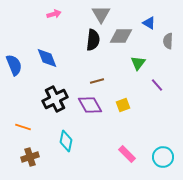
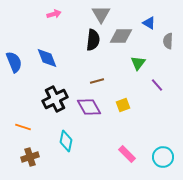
blue semicircle: moved 3 px up
purple diamond: moved 1 px left, 2 px down
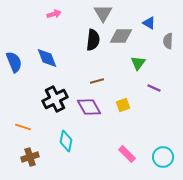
gray triangle: moved 2 px right, 1 px up
purple line: moved 3 px left, 3 px down; rotated 24 degrees counterclockwise
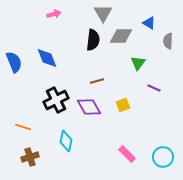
black cross: moved 1 px right, 1 px down
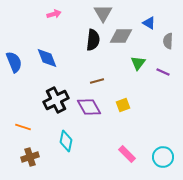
purple line: moved 9 px right, 16 px up
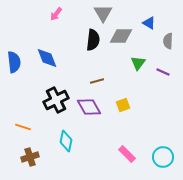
pink arrow: moved 2 px right; rotated 144 degrees clockwise
blue semicircle: rotated 15 degrees clockwise
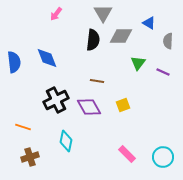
brown line: rotated 24 degrees clockwise
